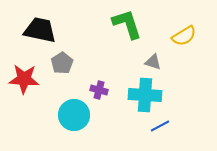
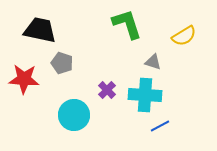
gray pentagon: rotated 20 degrees counterclockwise
purple cross: moved 8 px right; rotated 30 degrees clockwise
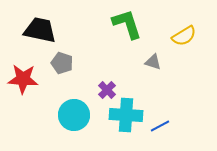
red star: moved 1 px left
cyan cross: moved 19 px left, 20 px down
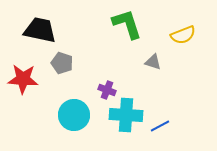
yellow semicircle: moved 1 px left, 1 px up; rotated 10 degrees clockwise
purple cross: rotated 24 degrees counterclockwise
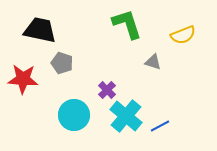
purple cross: rotated 24 degrees clockwise
cyan cross: moved 1 px down; rotated 36 degrees clockwise
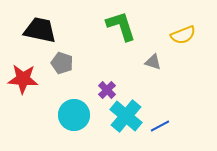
green L-shape: moved 6 px left, 2 px down
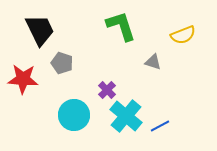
black trapezoid: rotated 52 degrees clockwise
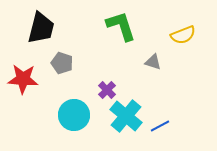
black trapezoid: moved 1 px right, 2 px up; rotated 40 degrees clockwise
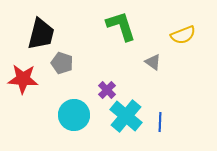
black trapezoid: moved 6 px down
gray triangle: rotated 18 degrees clockwise
blue line: moved 4 px up; rotated 60 degrees counterclockwise
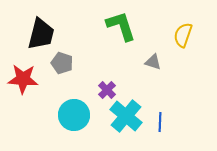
yellow semicircle: rotated 130 degrees clockwise
gray triangle: rotated 18 degrees counterclockwise
